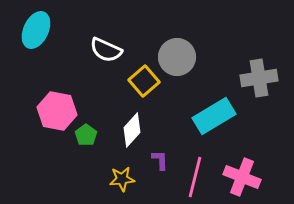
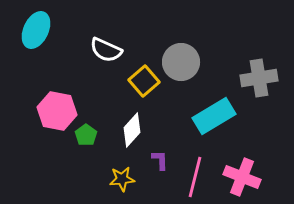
gray circle: moved 4 px right, 5 px down
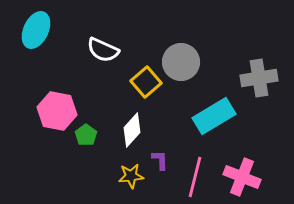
white semicircle: moved 3 px left
yellow square: moved 2 px right, 1 px down
yellow star: moved 9 px right, 3 px up
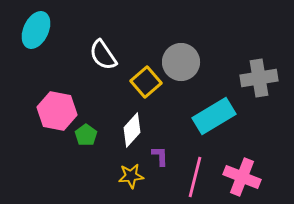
white semicircle: moved 5 px down; rotated 32 degrees clockwise
purple L-shape: moved 4 px up
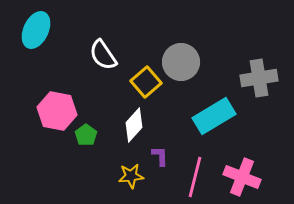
white diamond: moved 2 px right, 5 px up
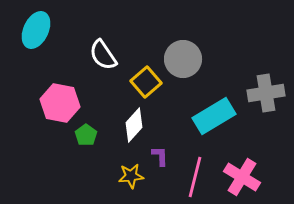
gray circle: moved 2 px right, 3 px up
gray cross: moved 7 px right, 15 px down
pink hexagon: moved 3 px right, 8 px up
pink cross: rotated 9 degrees clockwise
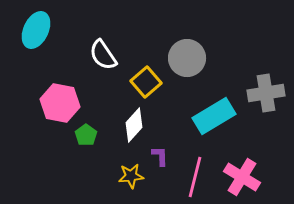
gray circle: moved 4 px right, 1 px up
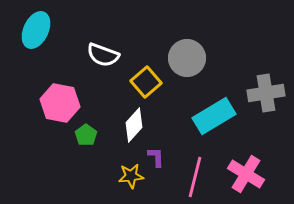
white semicircle: rotated 36 degrees counterclockwise
purple L-shape: moved 4 px left, 1 px down
pink cross: moved 4 px right, 3 px up
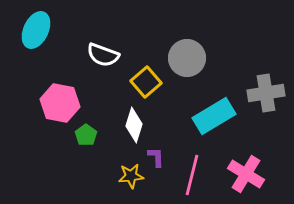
white diamond: rotated 24 degrees counterclockwise
pink line: moved 3 px left, 2 px up
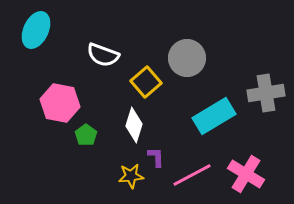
pink line: rotated 48 degrees clockwise
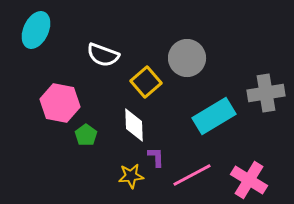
white diamond: rotated 20 degrees counterclockwise
pink cross: moved 3 px right, 6 px down
